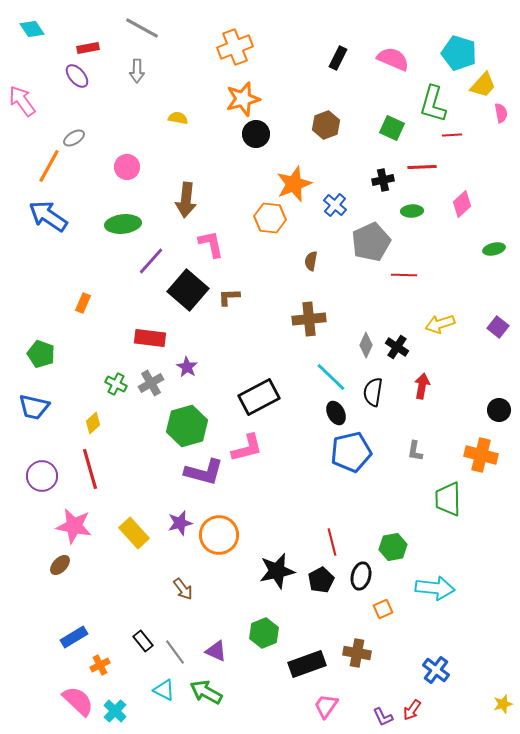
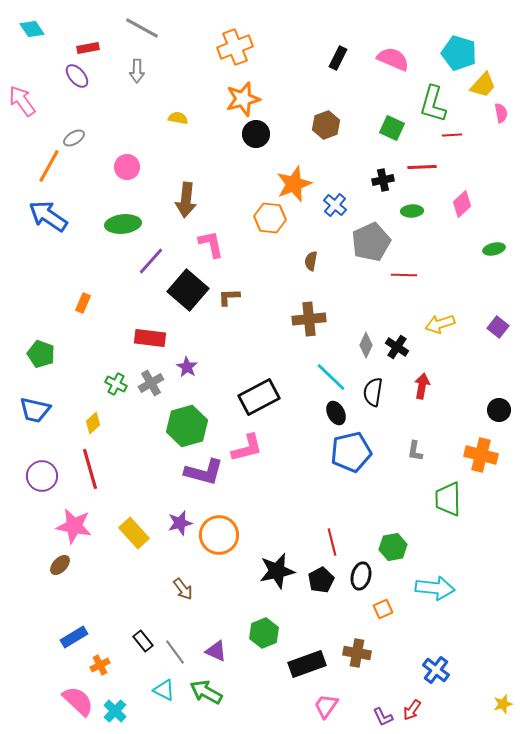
blue trapezoid at (34, 407): moved 1 px right, 3 px down
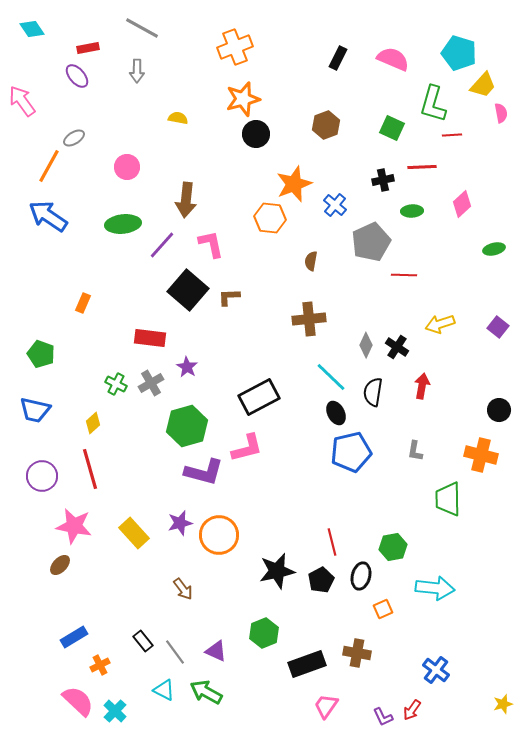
purple line at (151, 261): moved 11 px right, 16 px up
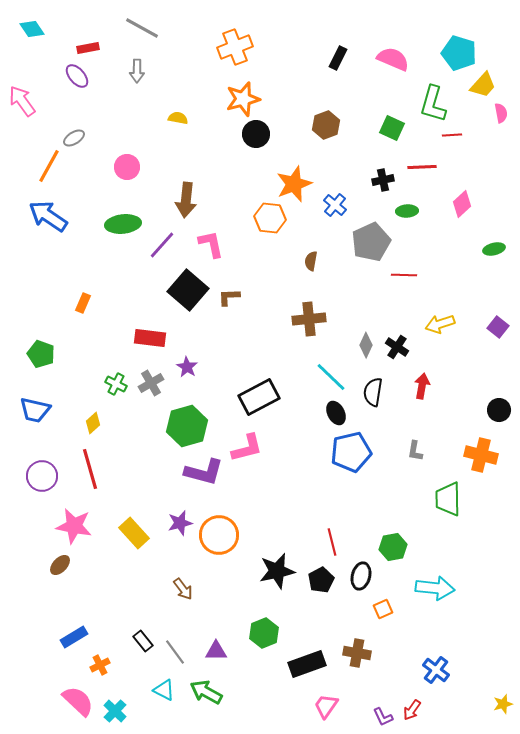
green ellipse at (412, 211): moved 5 px left
purple triangle at (216, 651): rotated 25 degrees counterclockwise
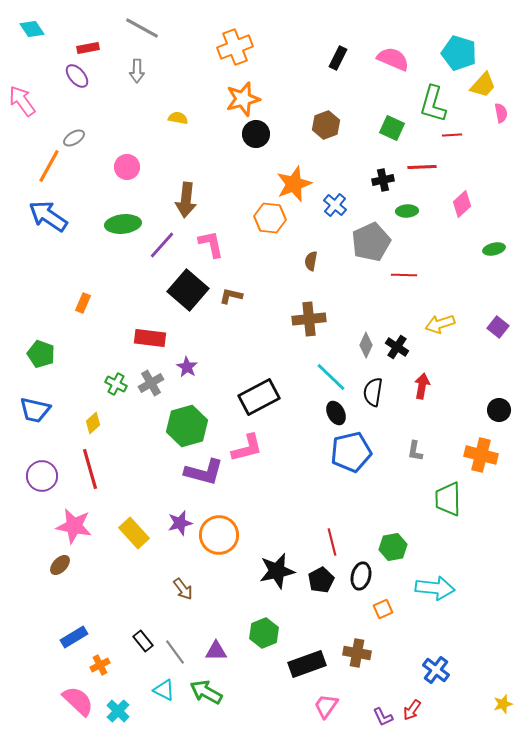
brown L-shape at (229, 297): moved 2 px right, 1 px up; rotated 15 degrees clockwise
cyan cross at (115, 711): moved 3 px right
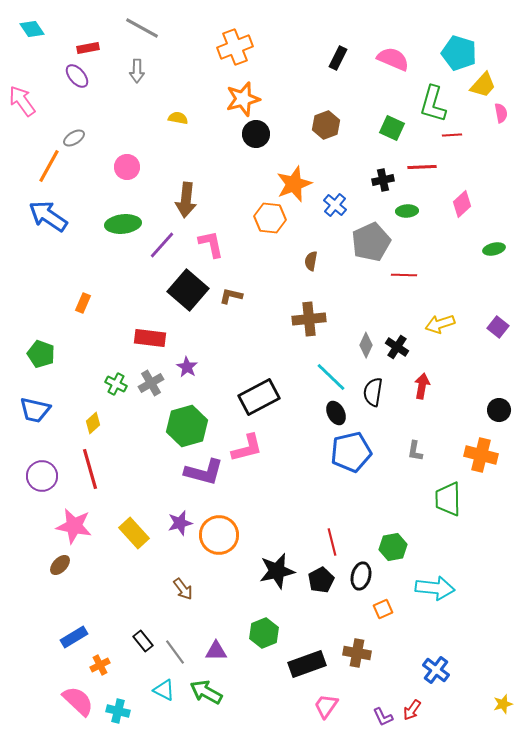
cyan cross at (118, 711): rotated 30 degrees counterclockwise
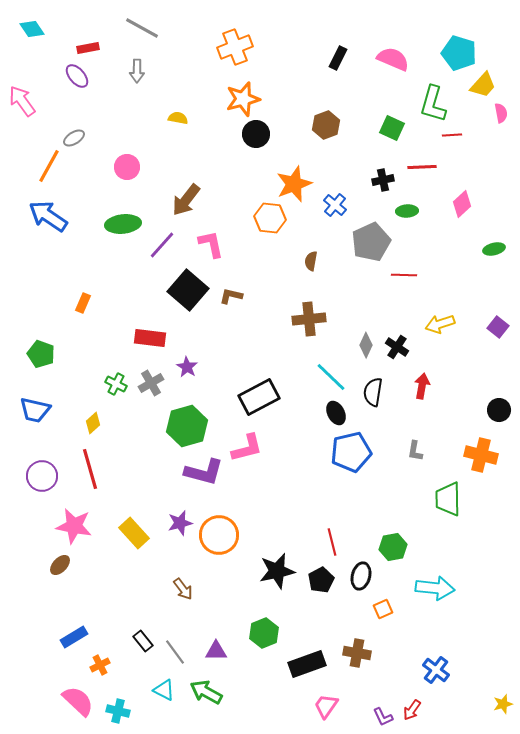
brown arrow at (186, 200): rotated 32 degrees clockwise
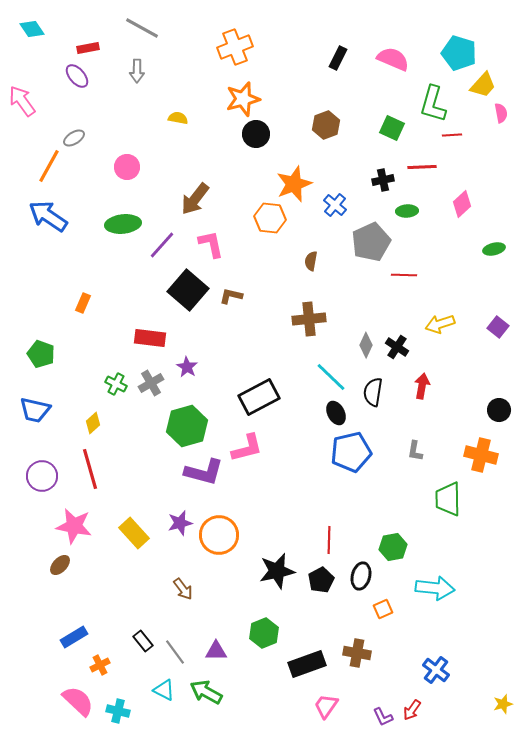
brown arrow at (186, 200): moved 9 px right, 1 px up
red line at (332, 542): moved 3 px left, 2 px up; rotated 16 degrees clockwise
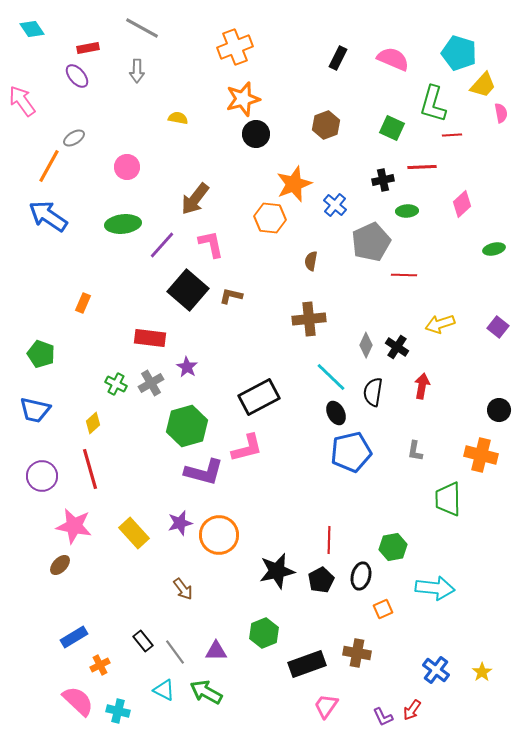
yellow star at (503, 704): moved 21 px left, 32 px up; rotated 18 degrees counterclockwise
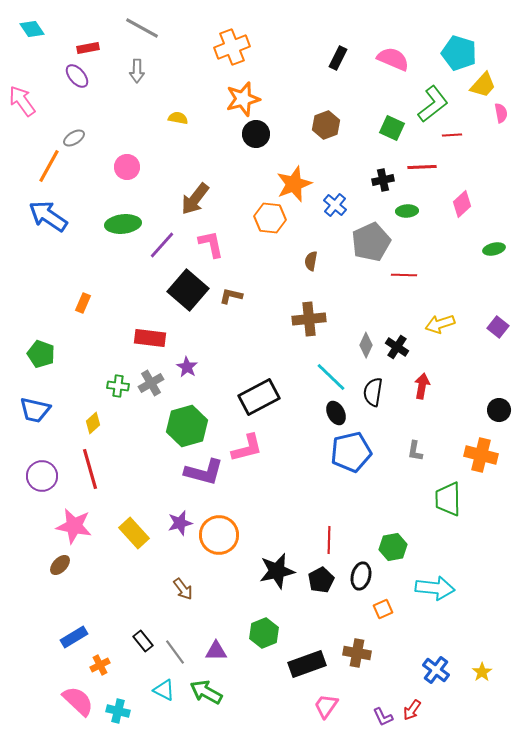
orange cross at (235, 47): moved 3 px left
green L-shape at (433, 104): rotated 144 degrees counterclockwise
green cross at (116, 384): moved 2 px right, 2 px down; rotated 20 degrees counterclockwise
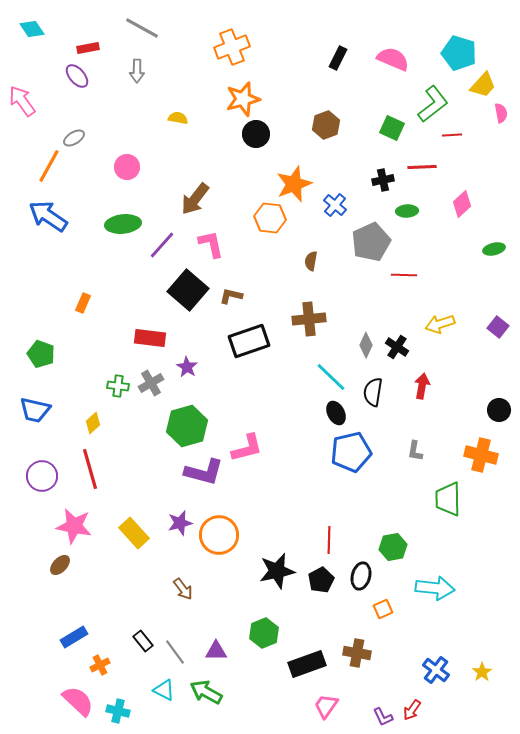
black rectangle at (259, 397): moved 10 px left, 56 px up; rotated 9 degrees clockwise
